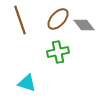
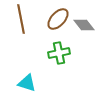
brown line: moved 1 px right, 1 px up; rotated 8 degrees clockwise
green cross: moved 1 px right, 1 px down
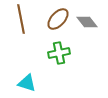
gray diamond: moved 3 px right, 3 px up
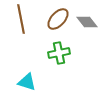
cyan triangle: moved 1 px up
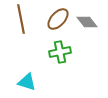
green cross: moved 1 px right, 1 px up
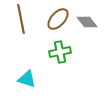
cyan triangle: moved 3 px up
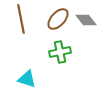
gray diamond: moved 1 px left, 2 px up
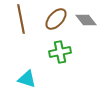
brown ellipse: moved 2 px left
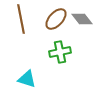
gray diamond: moved 4 px left, 1 px up
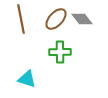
green cross: rotated 10 degrees clockwise
